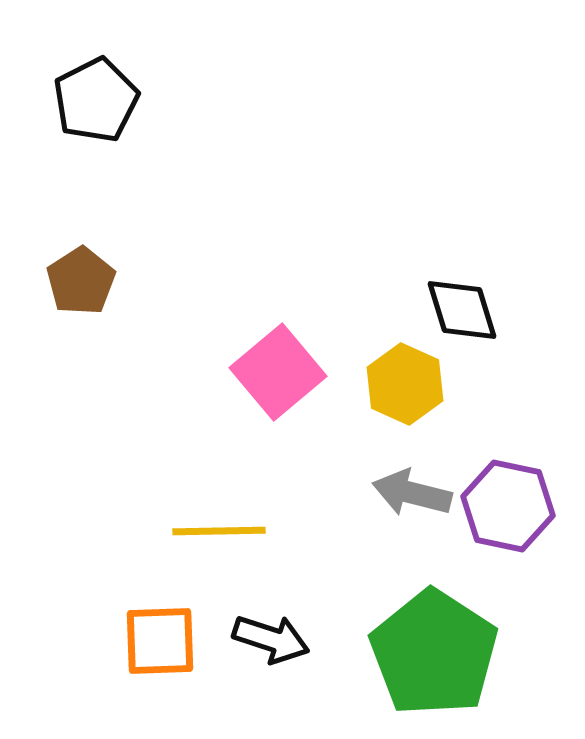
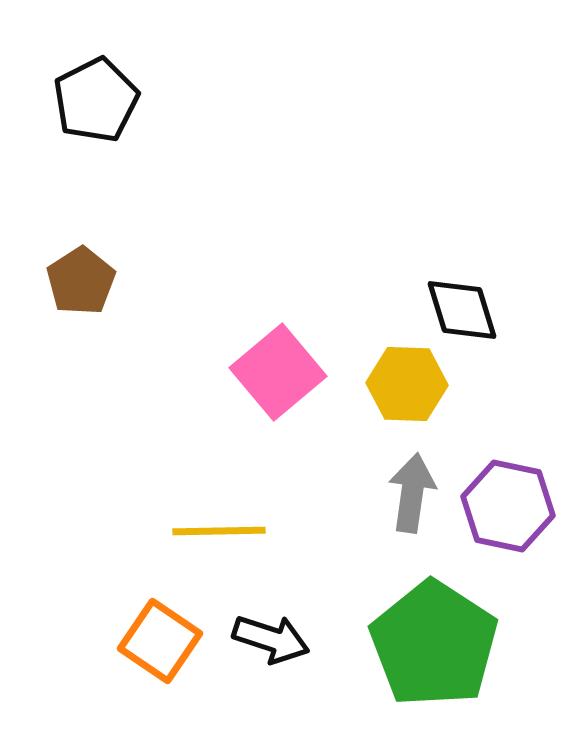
yellow hexagon: moved 2 px right; rotated 22 degrees counterclockwise
gray arrow: rotated 84 degrees clockwise
orange square: rotated 36 degrees clockwise
green pentagon: moved 9 px up
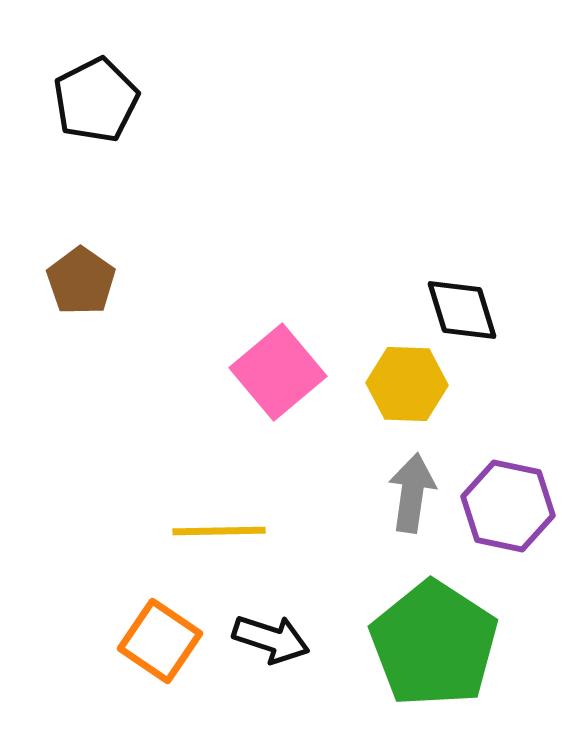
brown pentagon: rotated 4 degrees counterclockwise
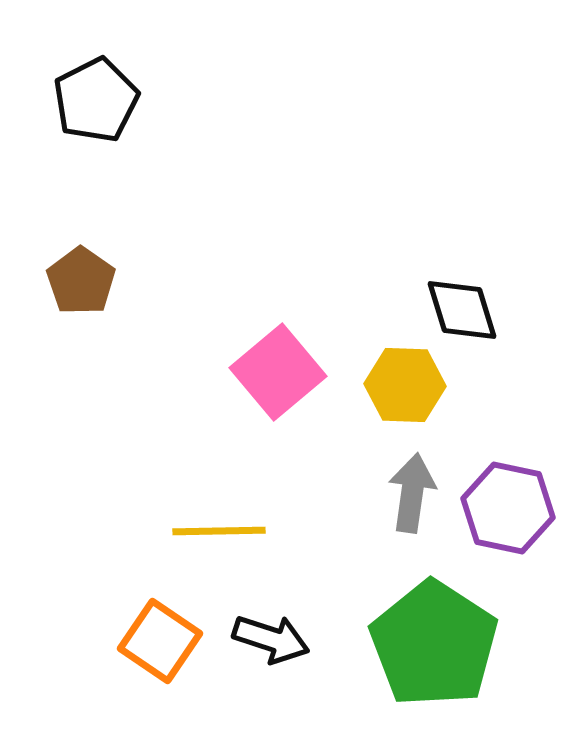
yellow hexagon: moved 2 px left, 1 px down
purple hexagon: moved 2 px down
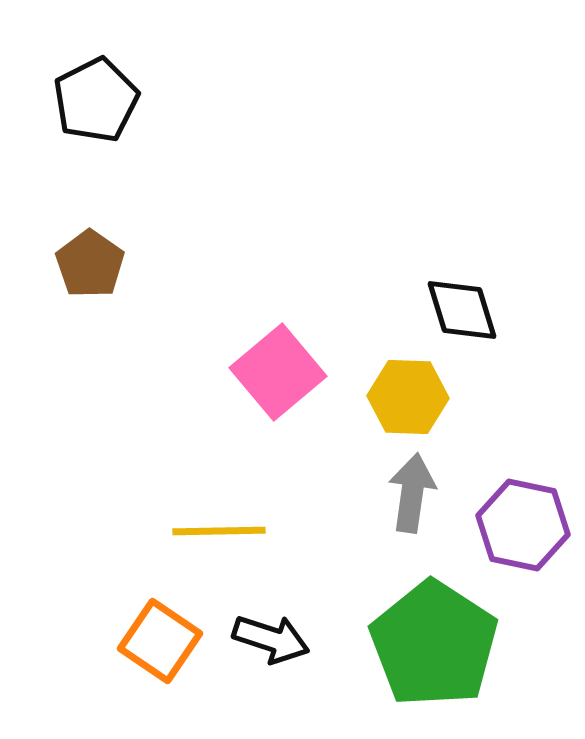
brown pentagon: moved 9 px right, 17 px up
yellow hexagon: moved 3 px right, 12 px down
purple hexagon: moved 15 px right, 17 px down
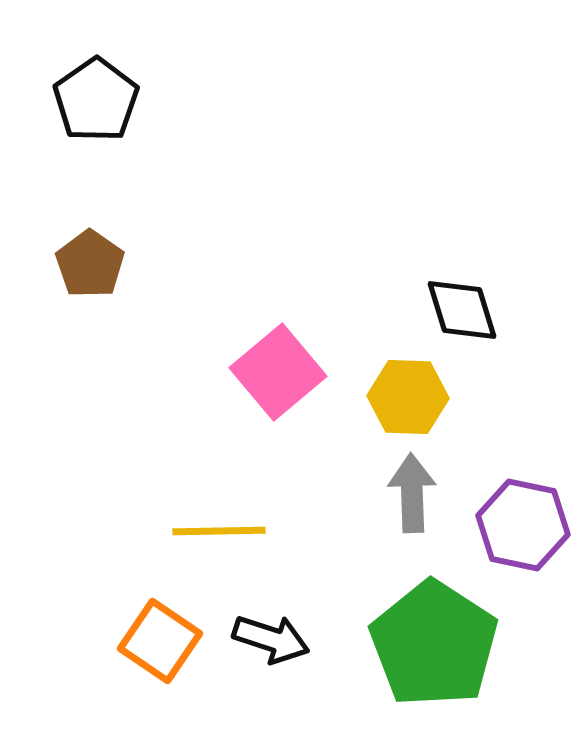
black pentagon: rotated 8 degrees counterclockwise
gray arrow: rotated 10 degrees counterclockwise
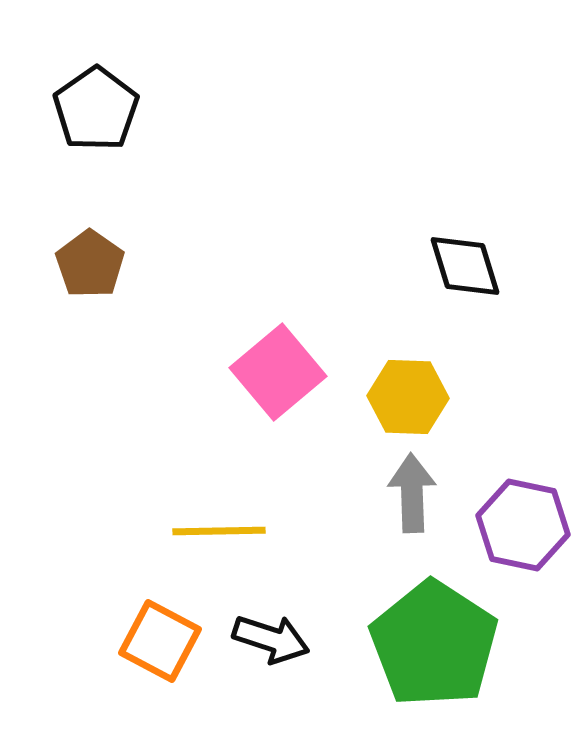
black pentagon: moved 9 px down
black diamond: moved 3 px right, 44 px up
orange square: rotated 6 degrees counterclockwise
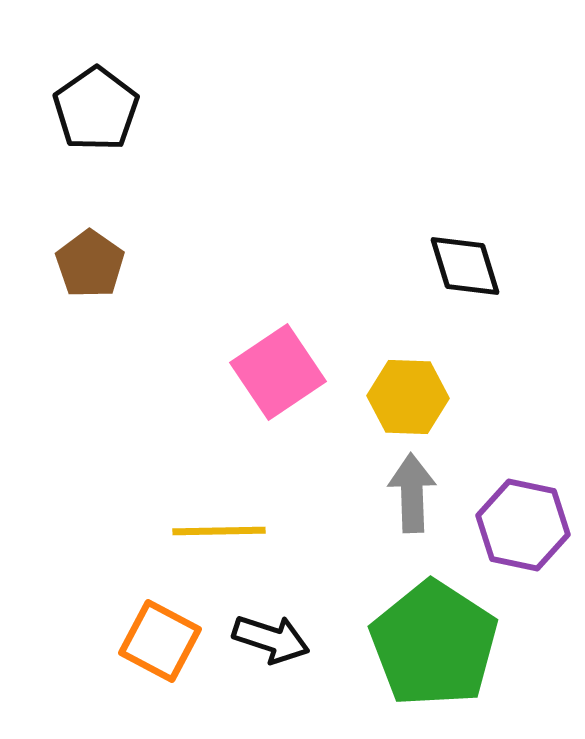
pink square: rotated 6 degrees clockwise
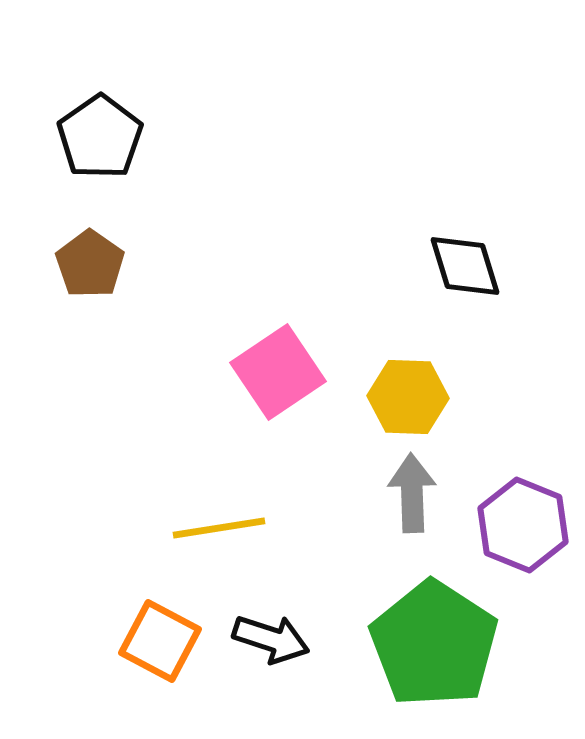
black pentagon: moved 4 px right, 28 px down
purple hexagon: rotated 10 degrees clockwise
yellow line: moved 3 px up; rotated 8 degrees counterclockwise
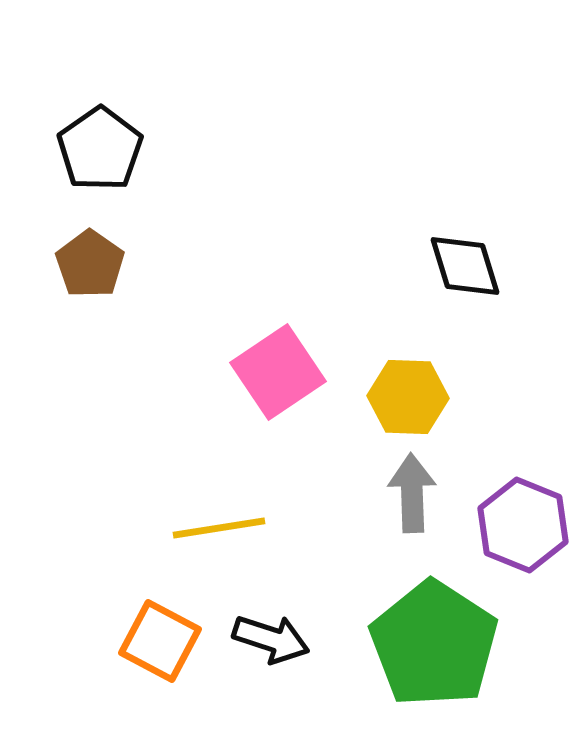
black pentagon: moved 12 px down
